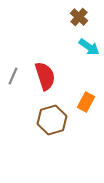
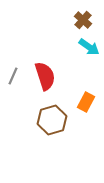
brown cross: moved 4 px right, 3 px down
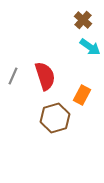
cyan arrow: moved 1 px right
orange rectangle: moved 4 px left, 7 px up
brown hexagon: moved 3 px right, 2 px up
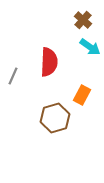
red semicircle: moved 4 px right, 14 px up; rotated 20 degrees clockwise
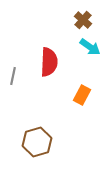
gray line: rotated 12 degrees counterclockwise
brown hexagon: moved 18 px left, 24 px down
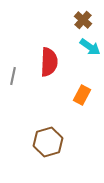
brown hexagon: moved 11 px right
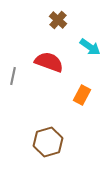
brown cross: moved 25 px left
red semicircle: rotated 72 degrees counterclockwise
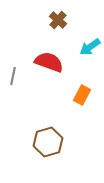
cyan arrow: rotated 110 degrees clockwise
